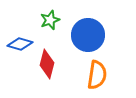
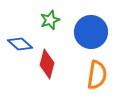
blue circle: moved 3 px right, 3 px up
blue diamond: rotated 25 degrees clockwise
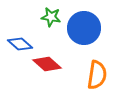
green star: moved 1 px right, 3 px up; rotated 30 degrees clockwise
blue circle: moved 7 px left, 4 px up
red diamond: rotated 64 degrees counterclockwise
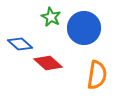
green star: rotated 18 degrees clockwise
red diamond: moved 1 px right, 1 px up
